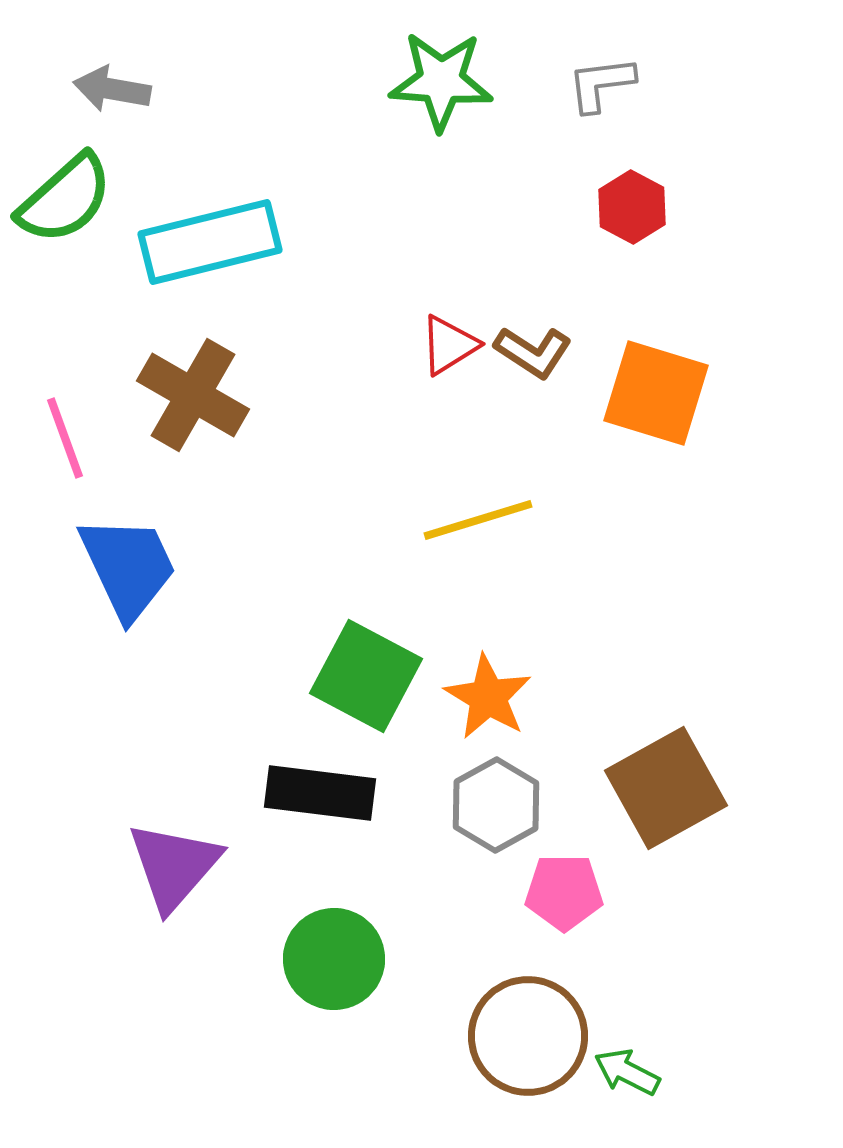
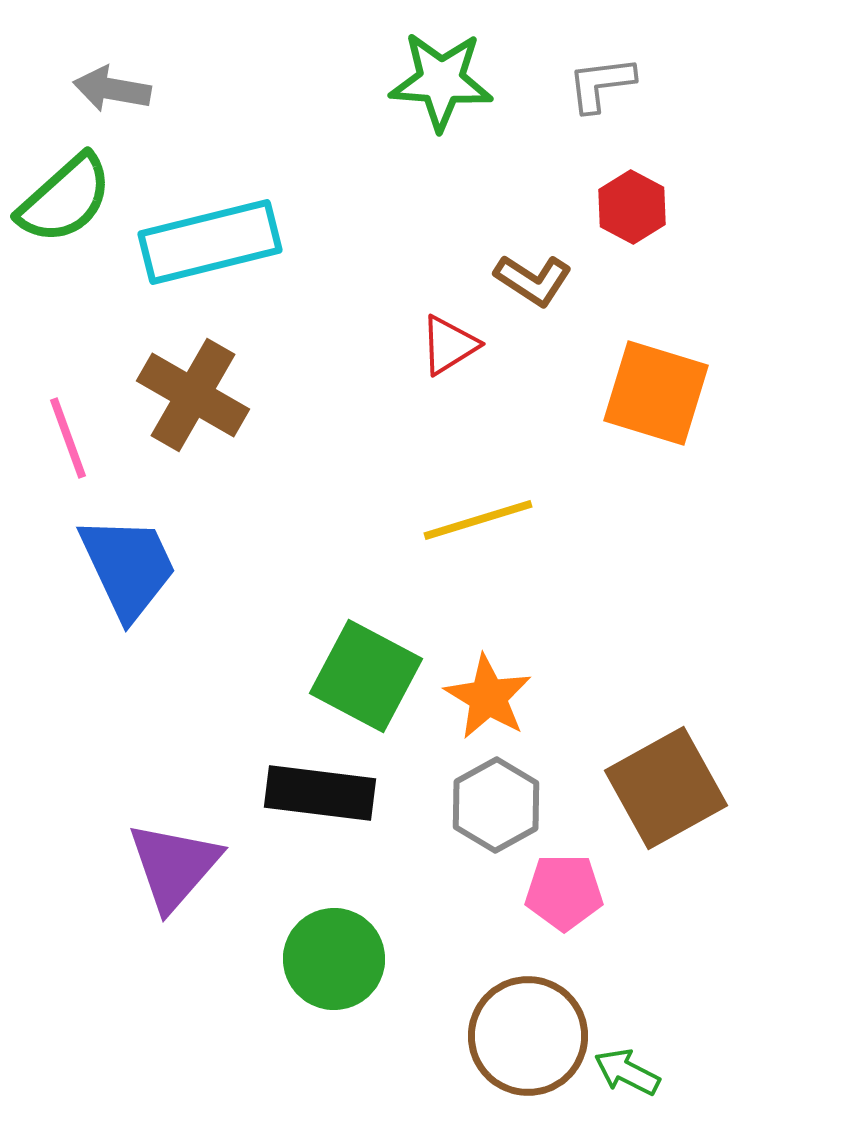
brown L-shape: moved 72 px up
pink line: moved 3 px right
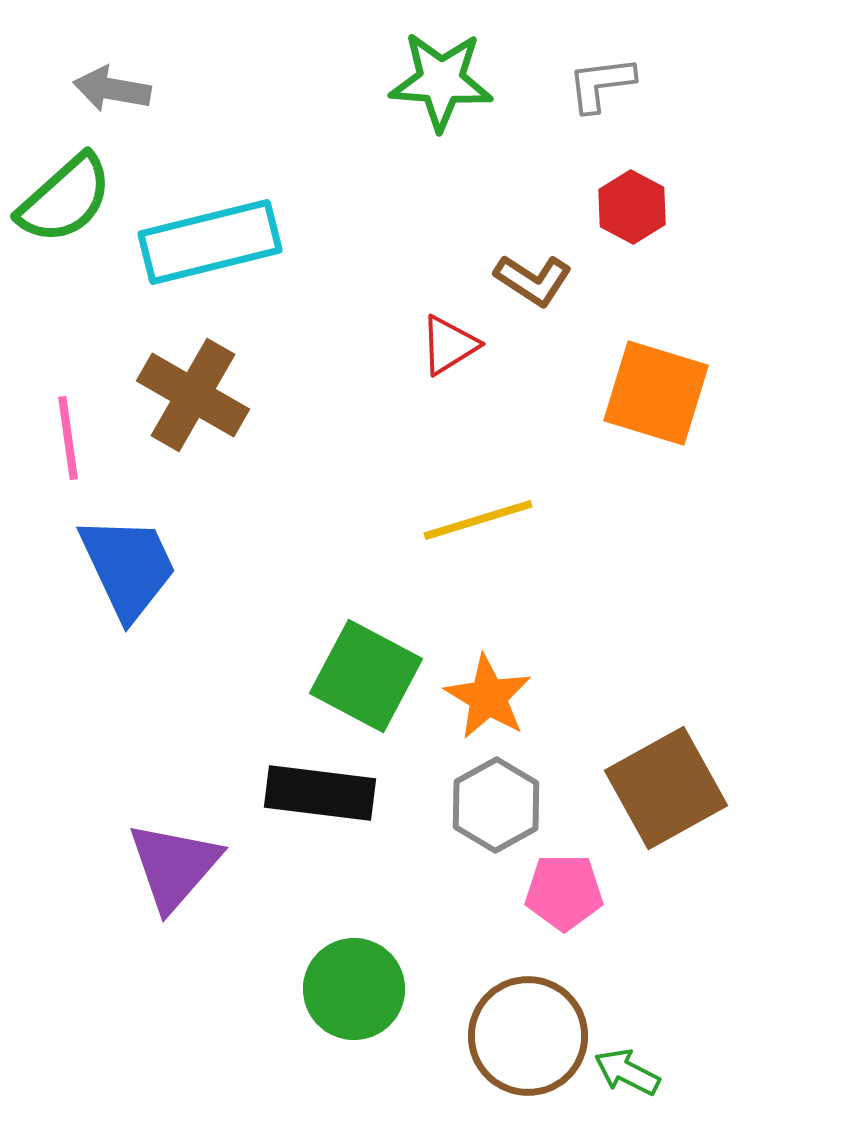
pink line: rotated 12 degrees clockwise
green circle: moved 20 px right, 30 px down
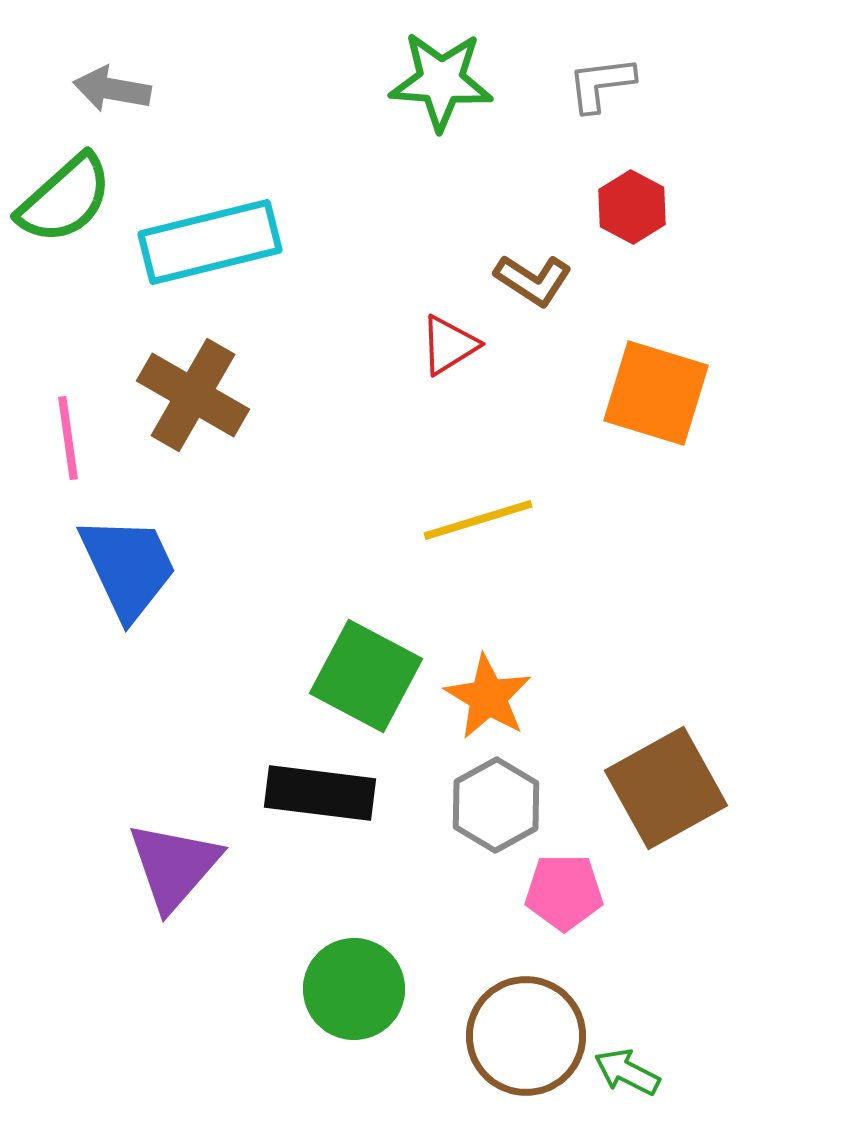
brown circle: moved 2 px left
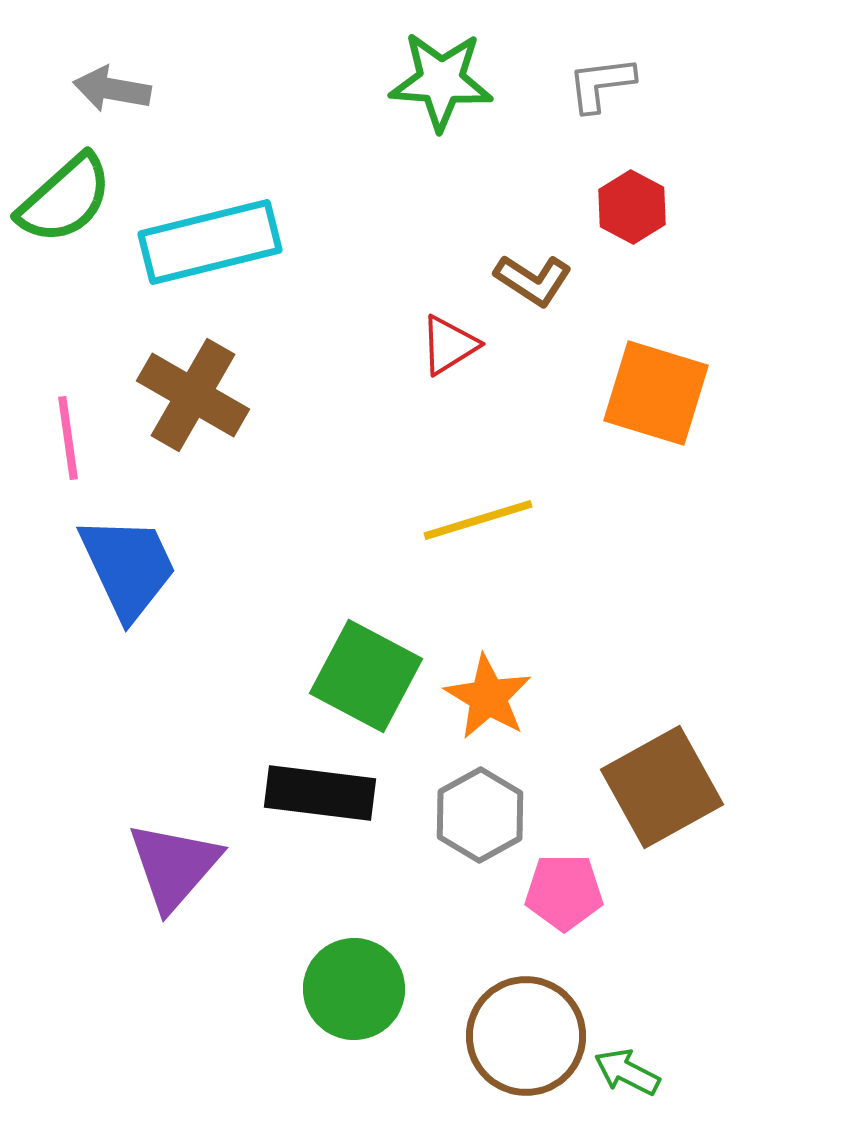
brown square: moved 4 px left, 1 px up
gray hexagon: moved 16 px left, 10 px down
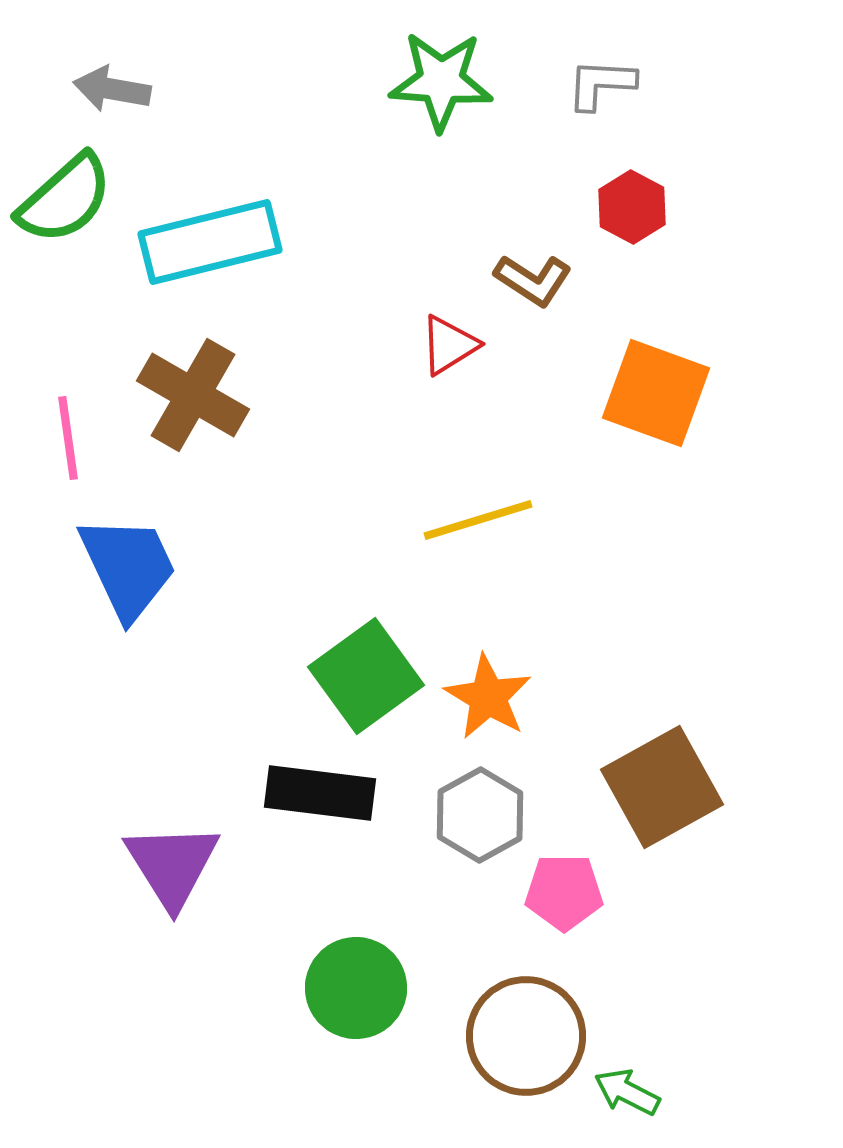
gray L-shape: rotated 10 degrees clockwise
orange square: rotated 3 degrees clockwise
green square: rotated 26 degrees clockwise
purple triangle: moved 2 px left, 1 px up; rotated 13 degrees counterclockwise
green circle: moved 2 px right, 1 px up
green arrow: moved 20 px down
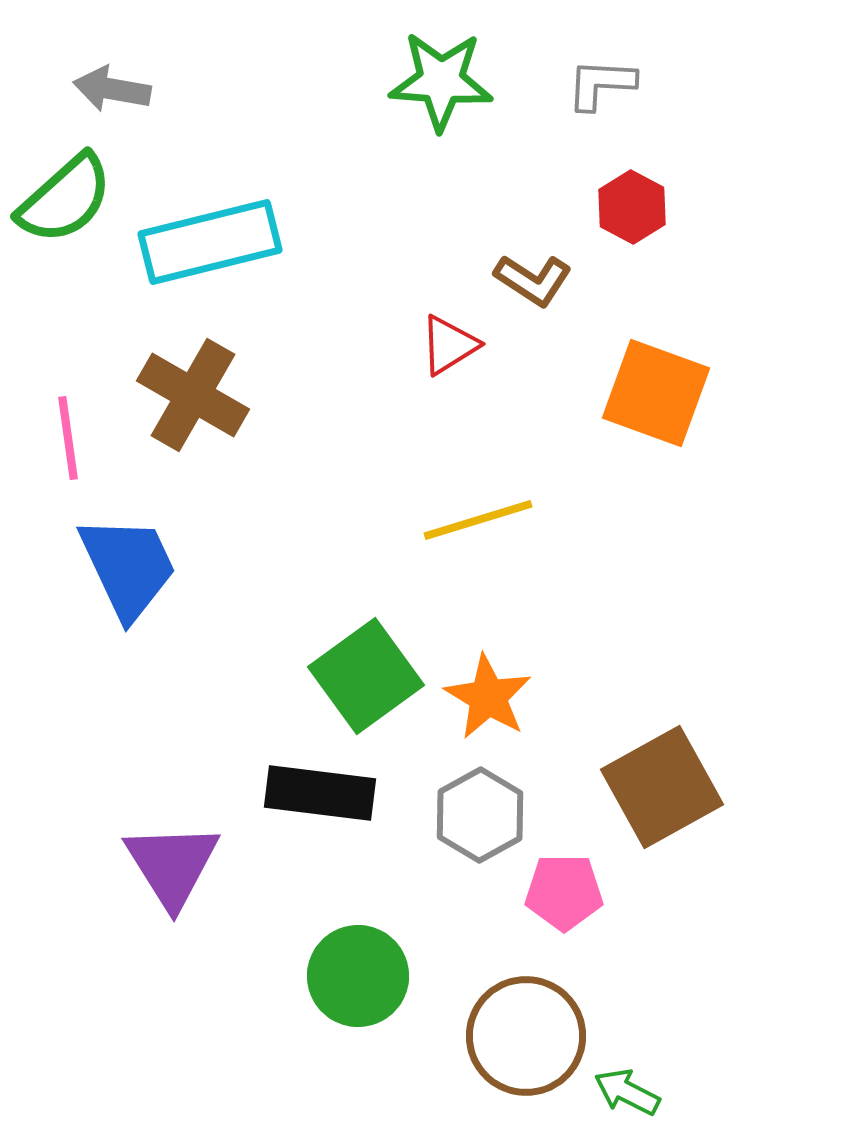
green circle: moved 2 px right, 12 px up
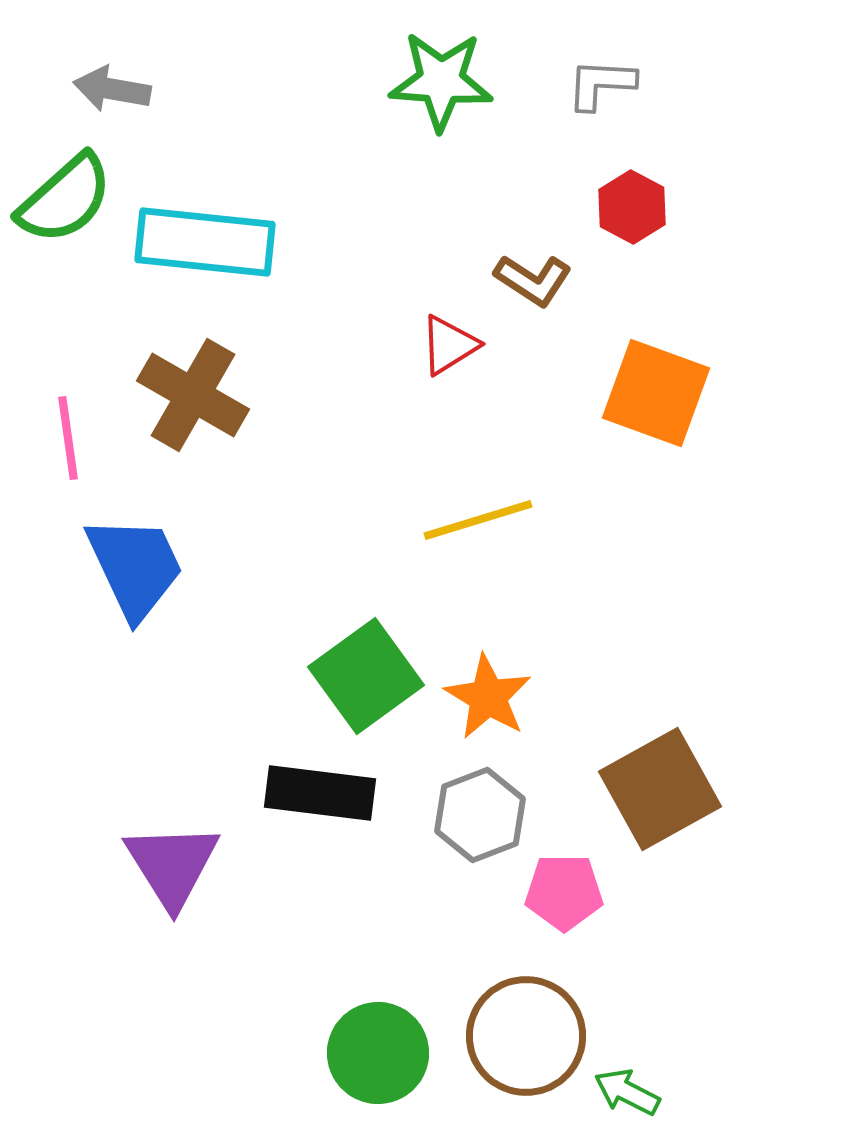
cyan rectangle: moved 5 px left; rotated 20 degrees clockwise
blue trapezoid: moved 7 px right
brown square: moved 2 px left, 2 px down
gray hexagon: rotated 8 degrees clockwise
green circle: moved 20 px right, 77 px down
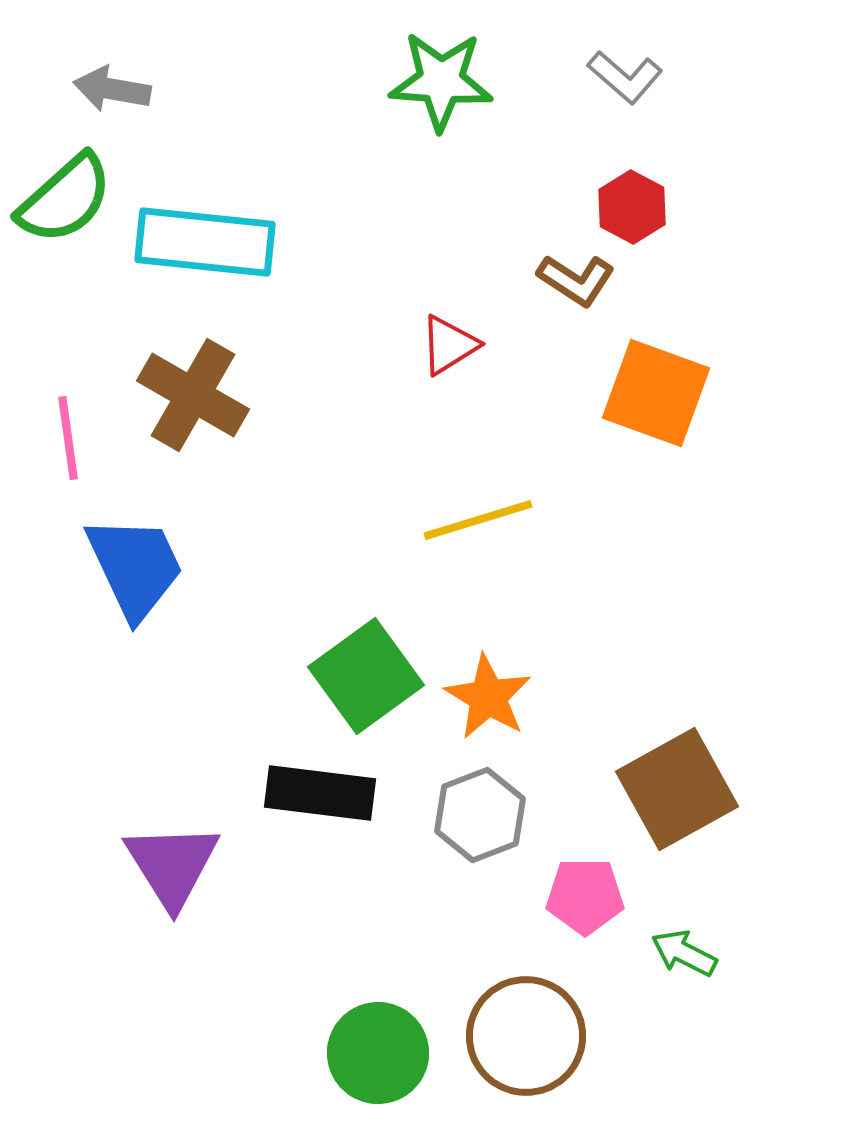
gray L-shape: moved 24 px right, 7 px up; rotated 142 degrees counterclockwise
brown L-shape: moved 43 px right
brown square: moved 17 px right
pink pentagon: moved 21 px right, 4 px down
green arrow: moved 57 px right, 139 px up
